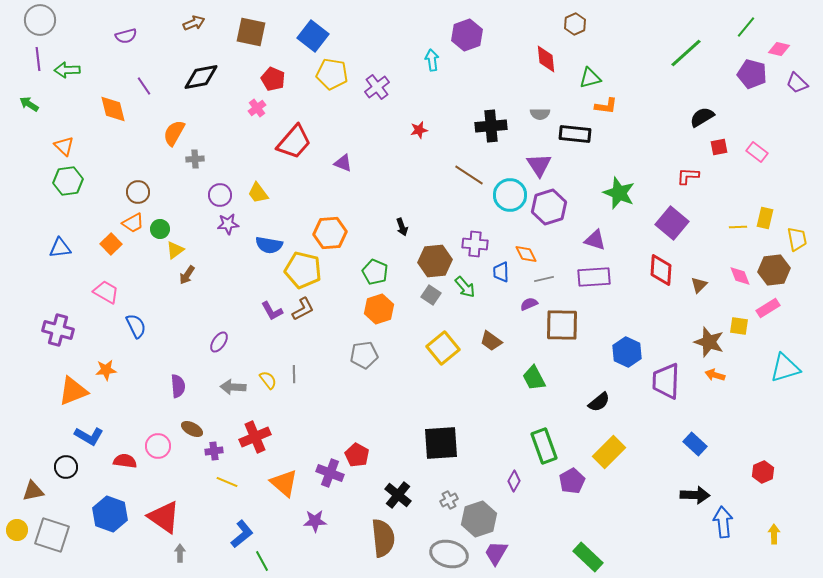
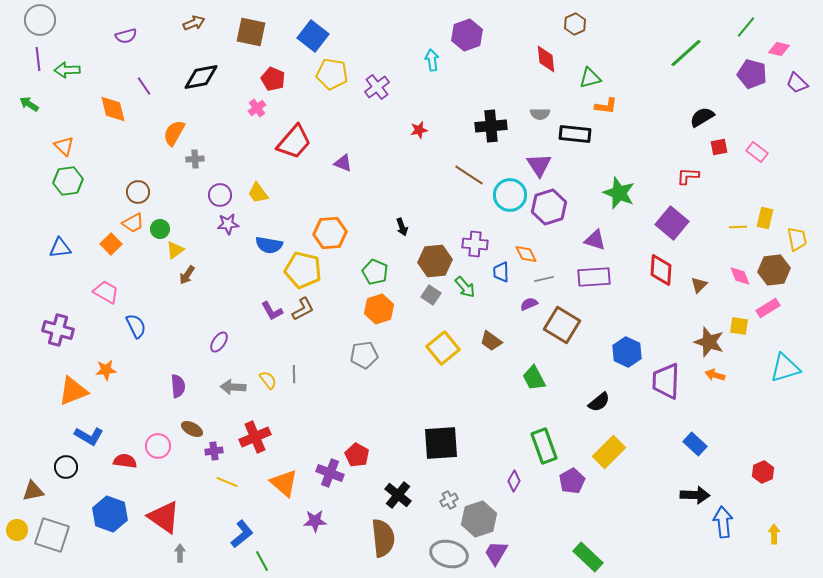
brown square at (562, 325): rotated 30 degrees clockwise
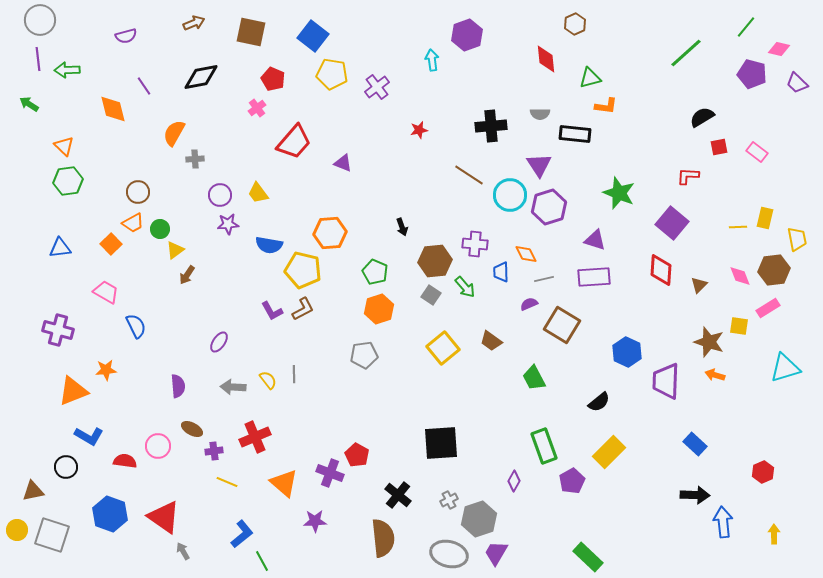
gray arrow at (180, 553): moved 3 px right, 2 px up; rotated 30 degrees counterclockwise
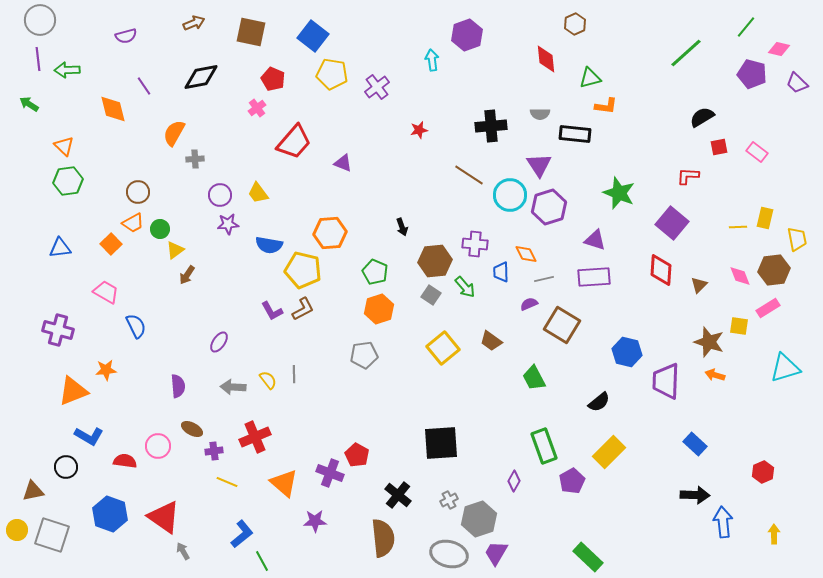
blue hexagon at (627, 352): rotated 12 degrees counterclockwise
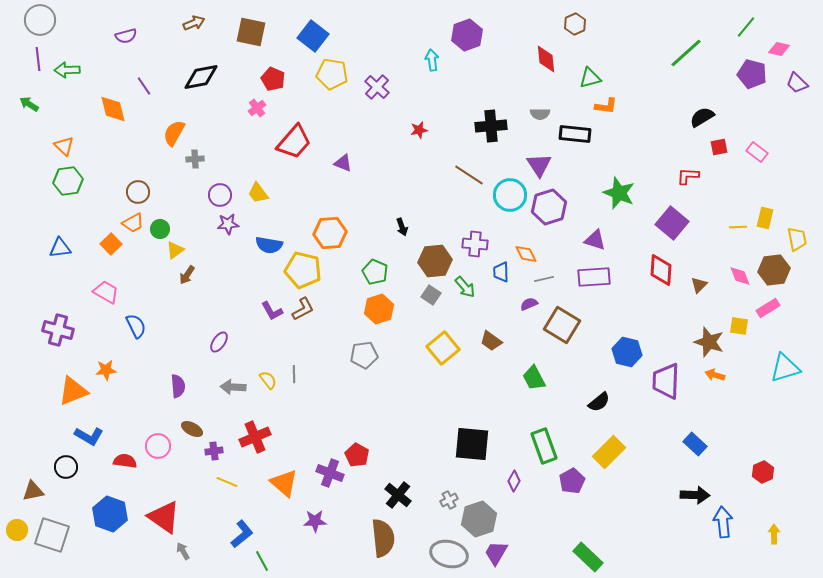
purple cross at (377, 87): rotated 10 degrees counterclockwise
black square at (441, 443): moved 31 px right, 1 px down; rotated 9 degrees clockwise
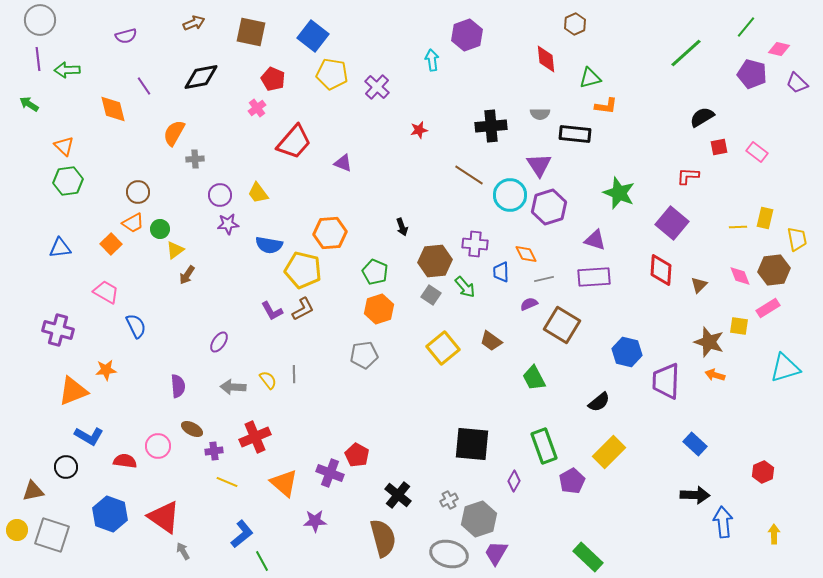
brown semicircle at (383, 538): rotated 9 degrees counterclockwise
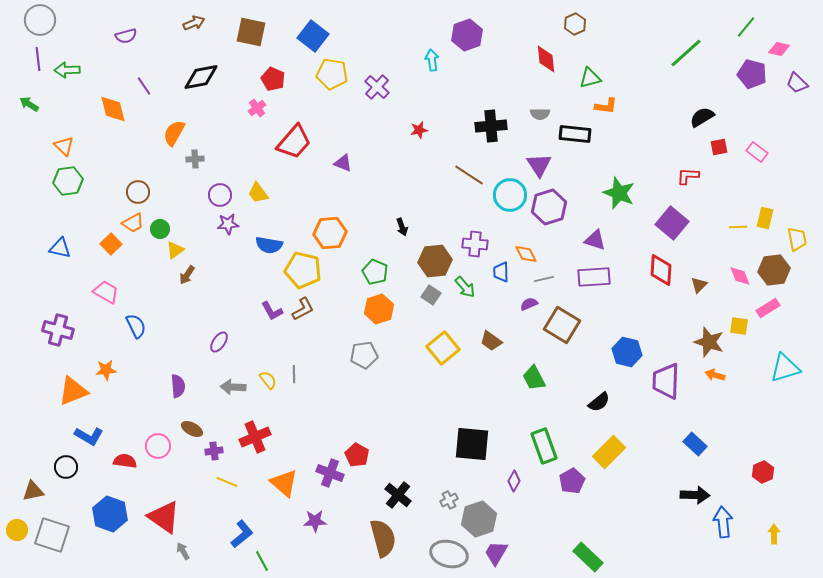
blue triangle at (60, 248): rotated 20 degrees clockwise
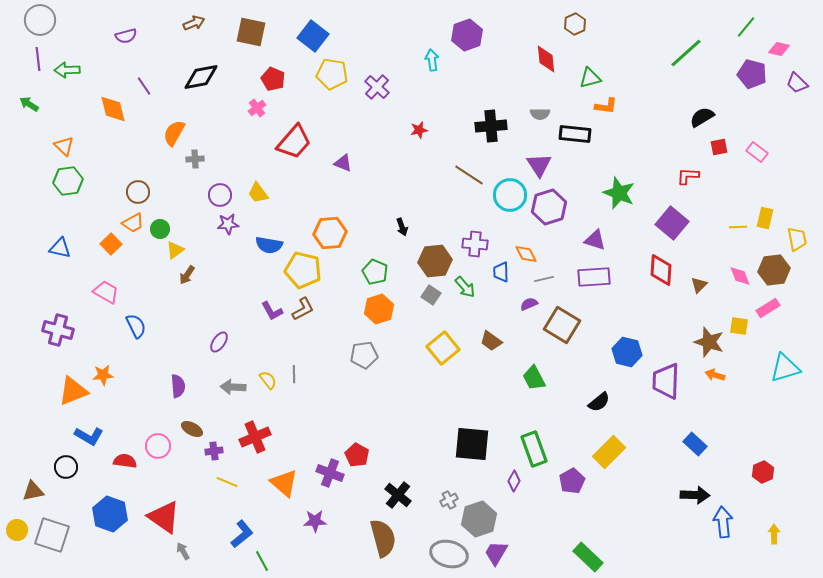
orange star at (106, 370): moved 3 px left, 5 px down
green rectangle at (544, 446): moved 10 px left, 3 px down
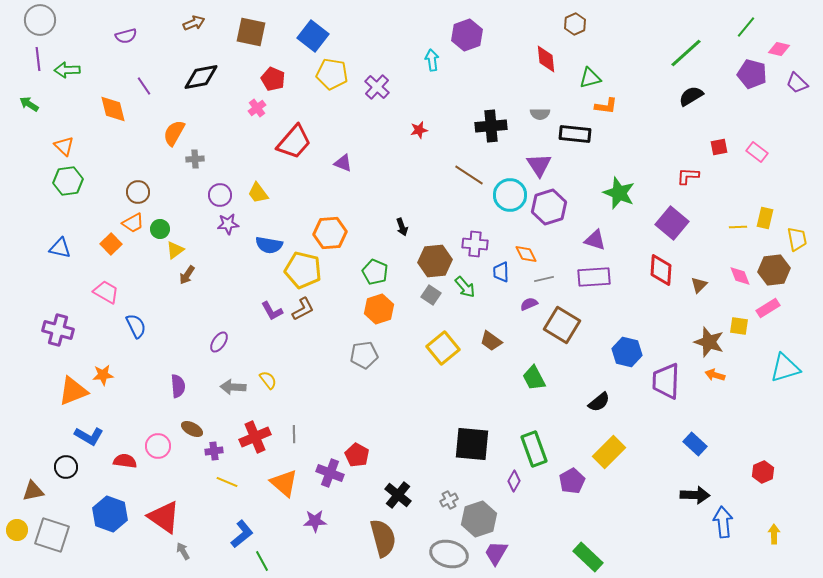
black semicircle at (702, 117): moved 11 px left, 21 px up
gray line at (294, 374): moved 60 px down
